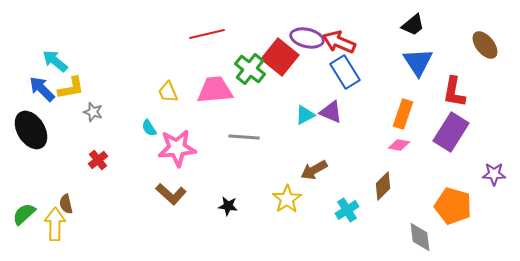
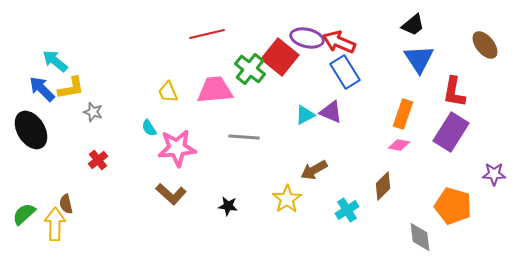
blue triangle: moved 1 px right, 3 px up
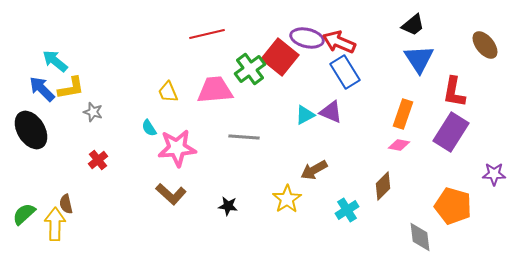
green cross: rotated 16 degrees clockwise
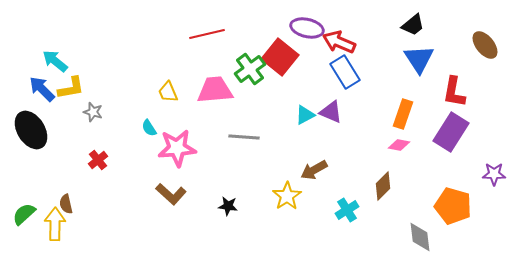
purple ellipse: moved 10 px up
yellow star: moved 3 px up
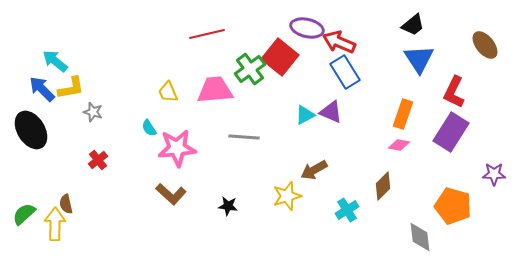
red L-shape: rotated 16 degrees clockwise
yellow star: rotated 16 degrees clockwise
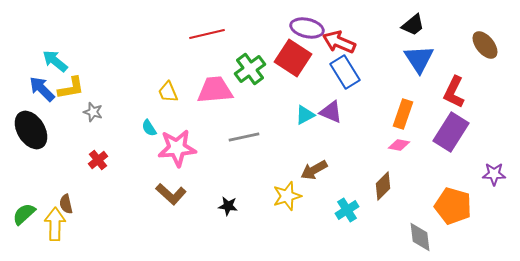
red square: moved 13 px right, 1 px down; rotated 6 degrees counterclockwise
gray line: rotated 16 degrees counterclockwise
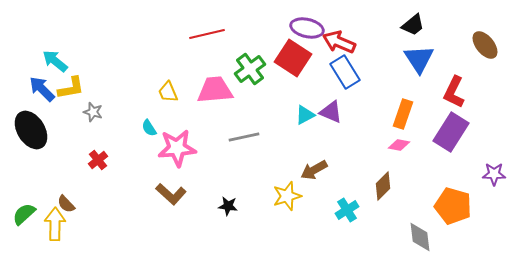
brown semicircle: rotated 30 degrees counterclockwise
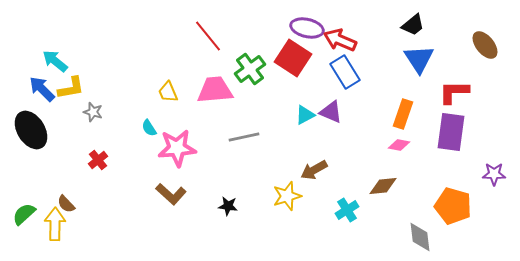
red line: moved 1 px right, 2 px down; rotated 64 degrees clockwise
red arrow: moved 1 px right, 2 px up
red L-shape: rotated 64 degrees clockwise
purple rectangle: rotated 24 degrees counterclockwise
brown diamond: rotated 40 degrees clockwise
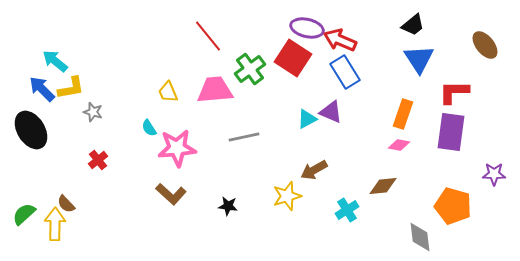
cyan triangle: moved 2 px right, 4 px down
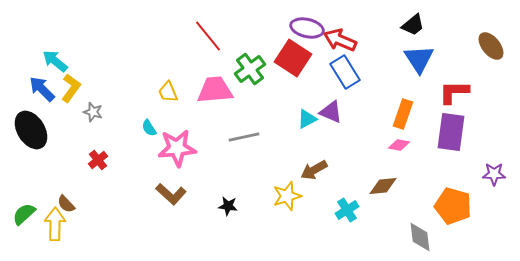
brown ellipse: moved 6 px right, 1 px down
yellow L-shape: rotated 44 degrees counterclockwise
